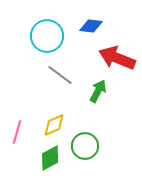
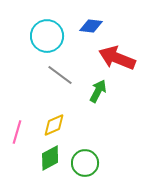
green circle: moved 17 px down
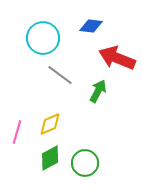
cyan circle: moved 4 px left, 2 px down
yellow diamond: moved 4 px left, 1 px up
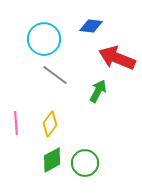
cyan circle: moved 1 px right, 1 px down
gray line: moved 5 px left
yellow diamond: rotated 30 degrees counterclockwise
pink line: moved 1 px left, 9 px up; rotated 20 degrees counterclockwise
green diamond: moved 2 px right, 2 px down
